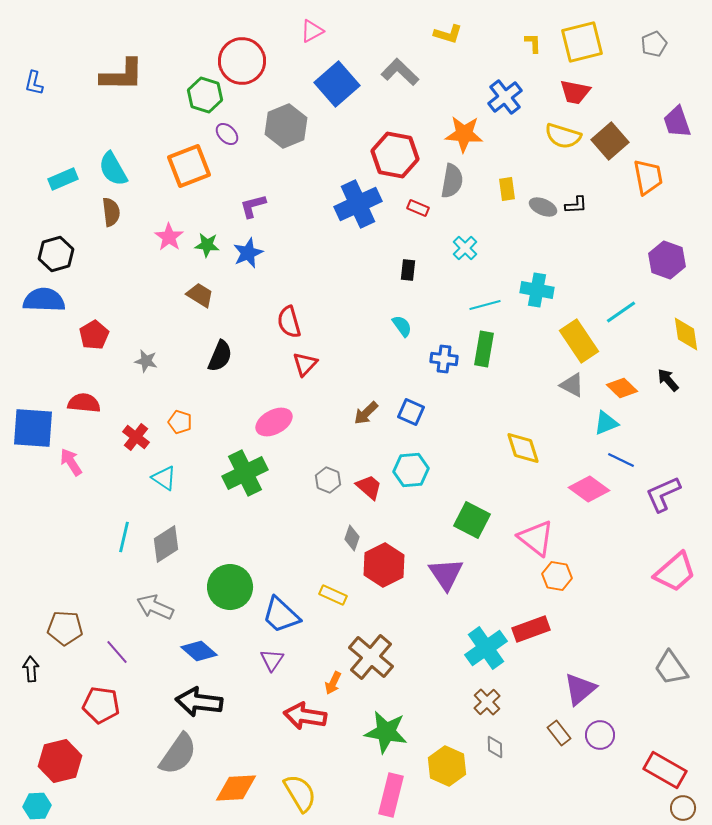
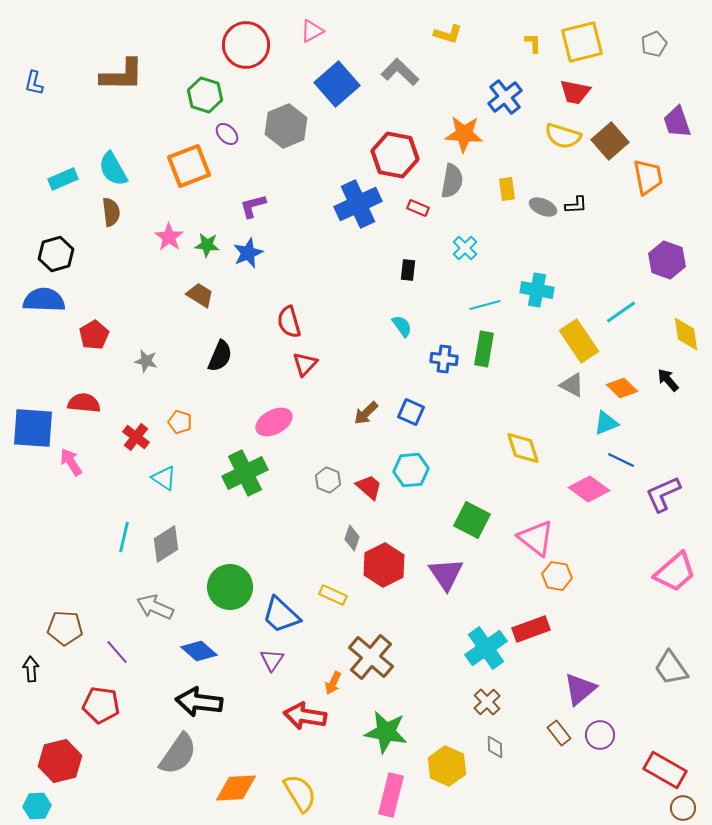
red circle at (242, 61): moved 4 px right, 16 px up
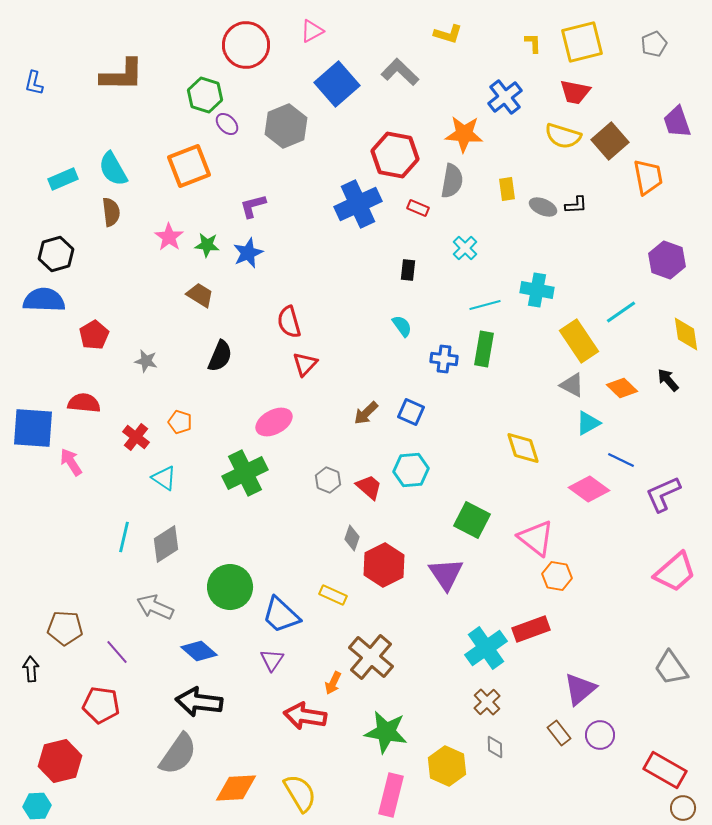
purple ellipse at (227, 134): moved 10 px up
cyan triangle at (606, 423): moved 18 px left; rotated 8 degrees counterclockwise
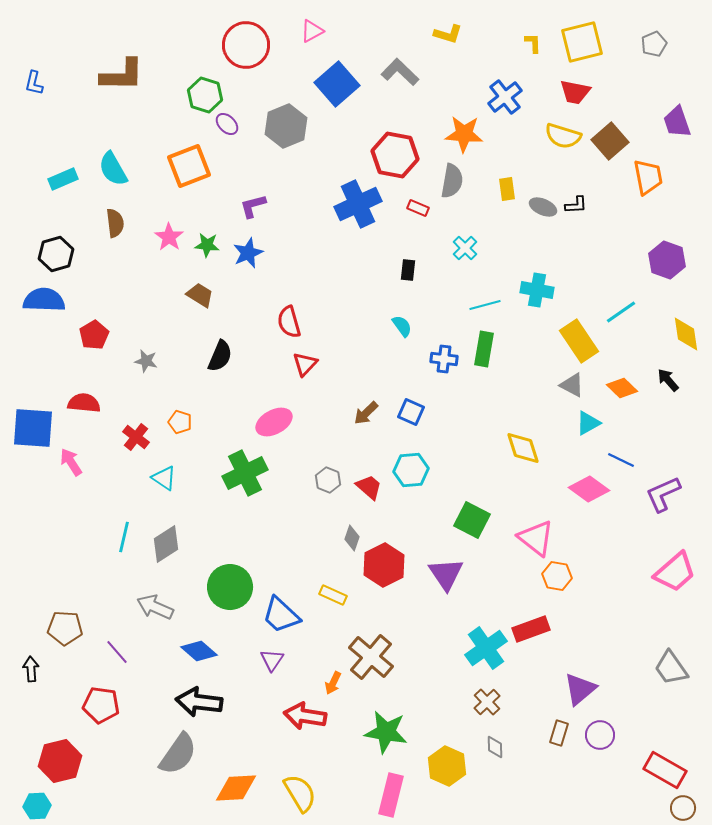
brown semicircle at (111, 212): moved 4 px right, 11 px down
brown rectangle at (559, 733): rotated 55 degrees clockwise
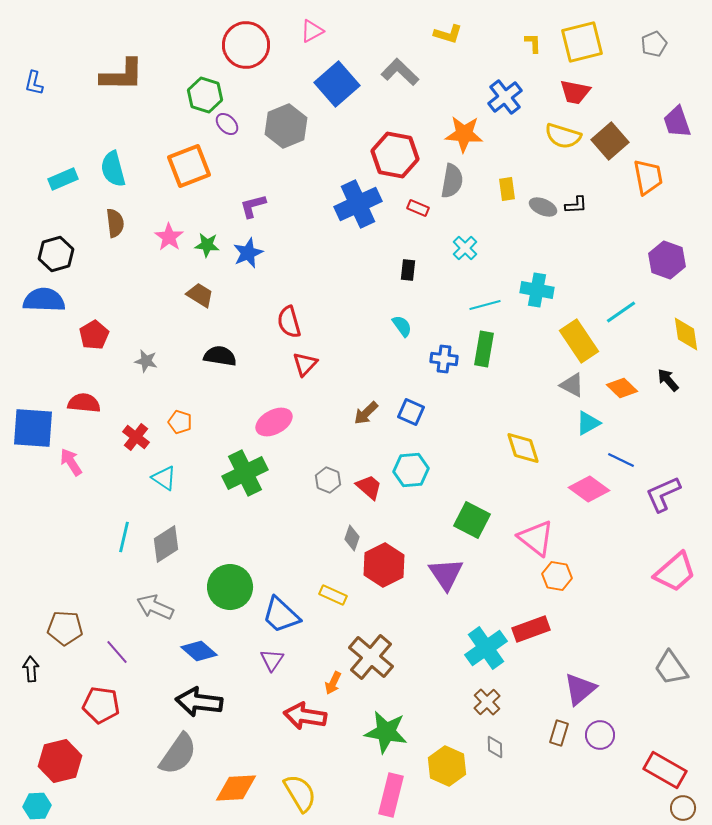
cyan semicircle at (113, 169): rotated 15 degrees clockwise
black semicircle at (220, 356): rotated 104 degrees counterclockwise
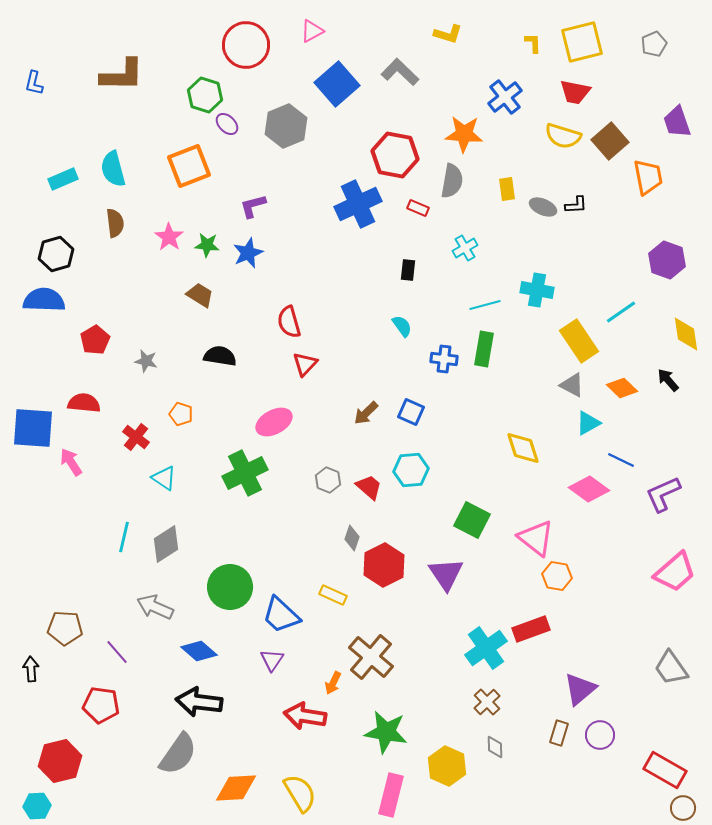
cyan cross at (465, 248): rotated 15 degrees clockwise
red pentagon at (94, 335): moved 1 px right, 5 px down
orange pentagon at (180, 422): moved 1 px right, 8 px up
